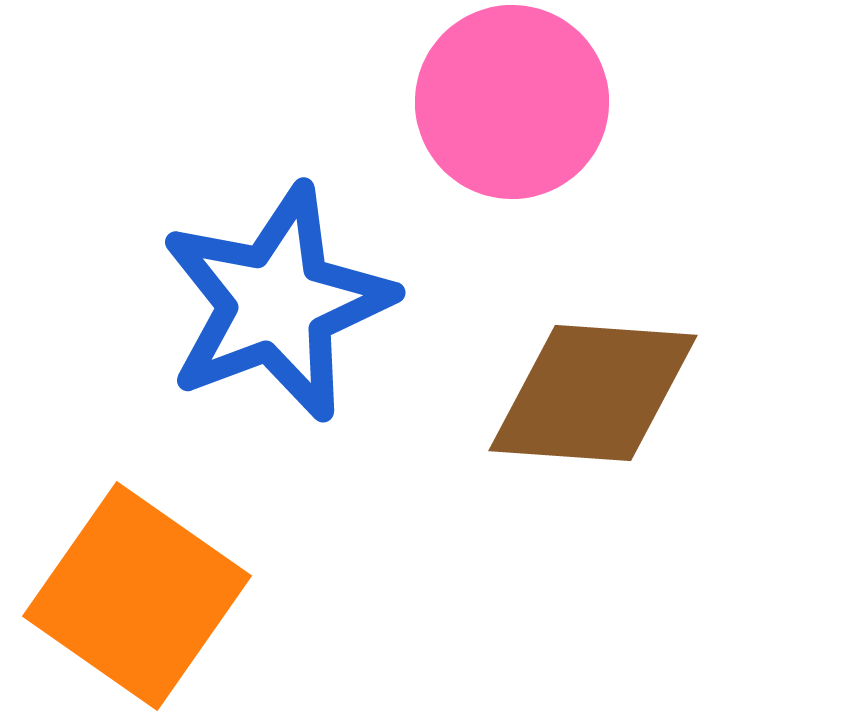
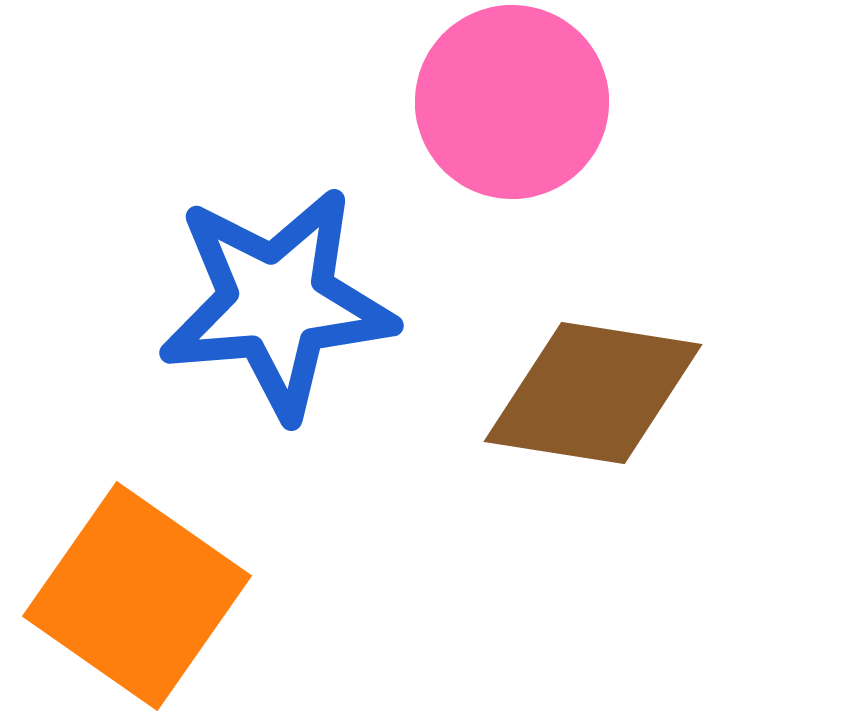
blue star: rotated 16 degrees clockwise
brown diamond: rotated 5 degrees clockwise
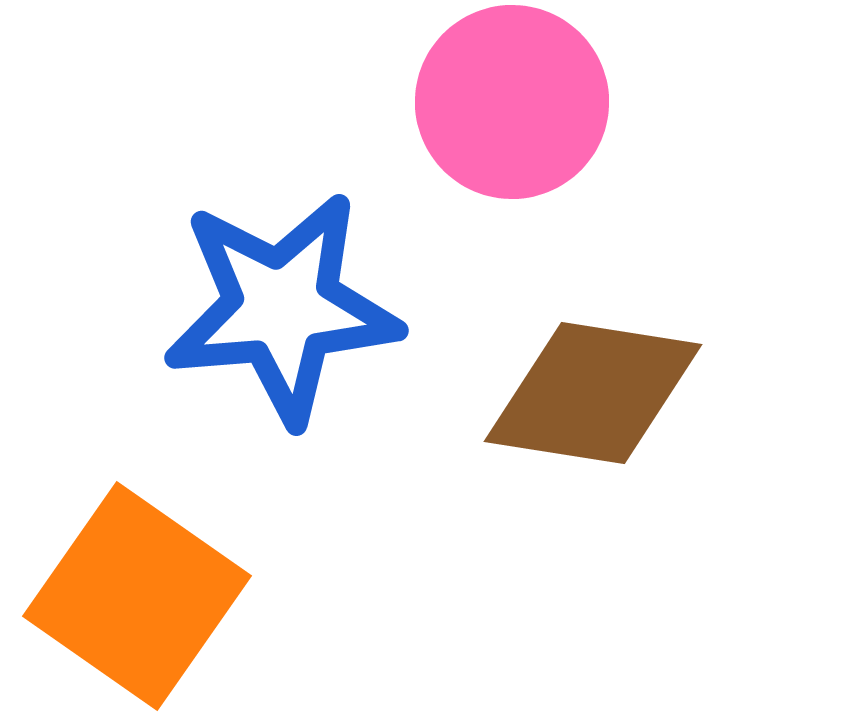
blue star: moved 5 px right, 5 px down
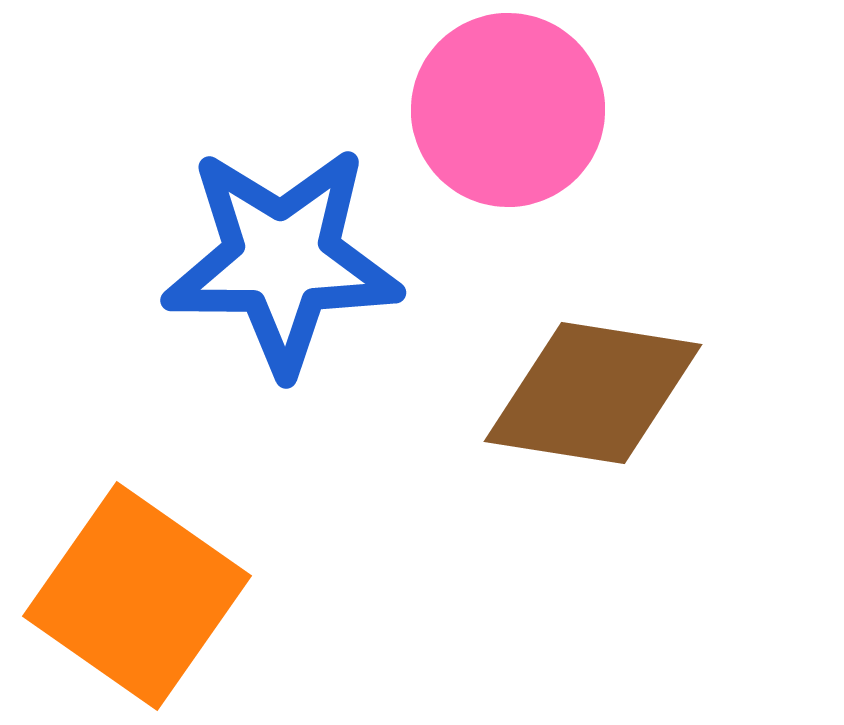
pink circle: moved 4 px left, 8 px down
blue star: moved 48 px up; rotated 5 degrees clockwise
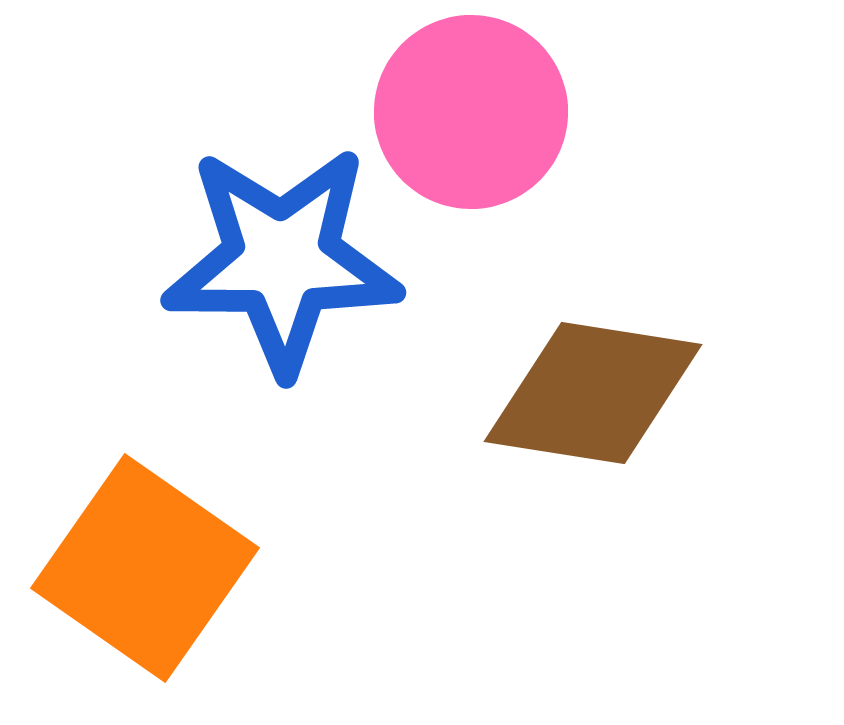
pink circle: moved 37 px left, 2 px down
orange square: moved 8 px right, 28 px up
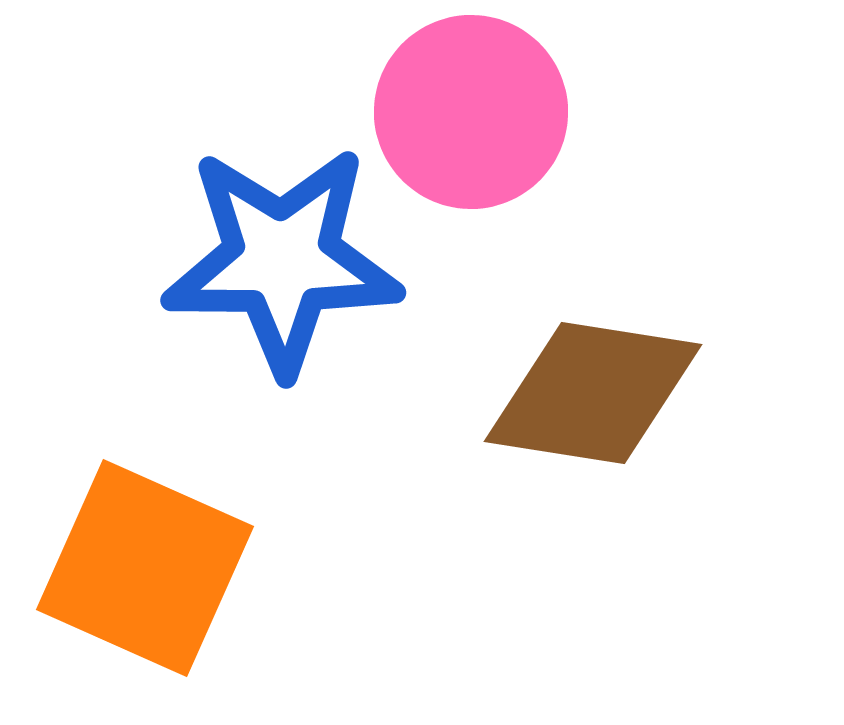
orange square: rotated 11 degrees counterclockwise
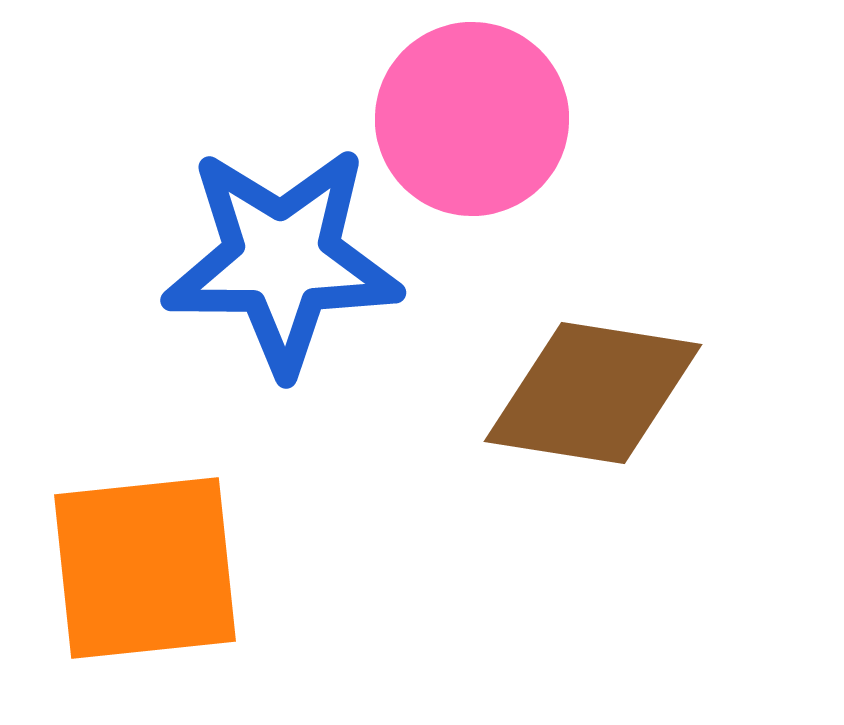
pink circle: moved 1 px right, 7 px down
orange square: rotated 30 degrees counterclockwise
